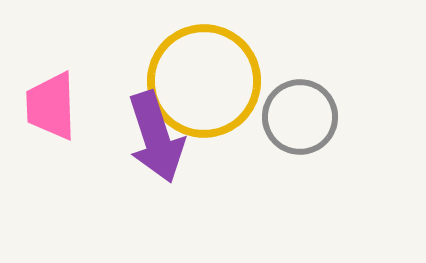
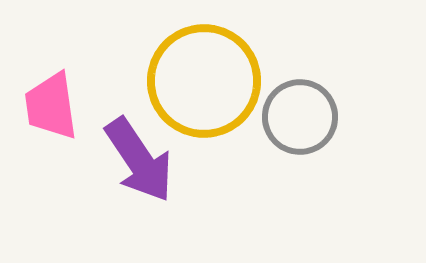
pink trapezoid: rotated 6 degrees counterclockwise
purple arrow: moved 17 px left, 23 px down; rotated 16 degrees counterclockwise
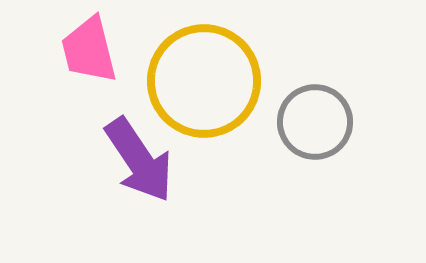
pink trapezoid: moved 38 px right, 56 px up; rotated 6 degrees counterclockwise
gray circle: moved 15 px right, 5 px down
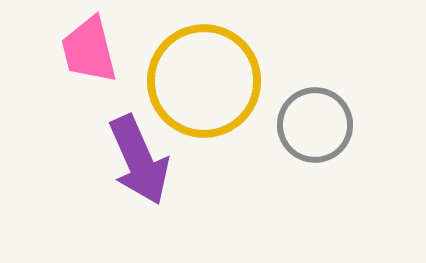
gray circle: moved 3 px down
purple arrow: rotated 10 degrees clockwise
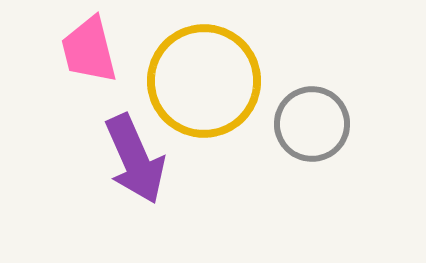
gray circle: moved 3 px left, 1 px up
purple arrow: moved 4 px left, 1 px up
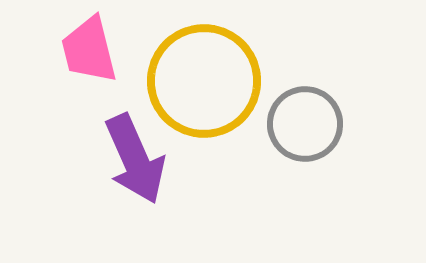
gray circle: moved 7 px left
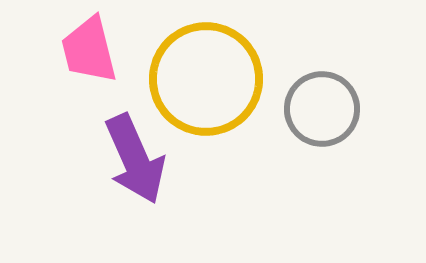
yellow circle: moved 2 px right, 2 px up
gray circle: moved 17 px right, 15 px up
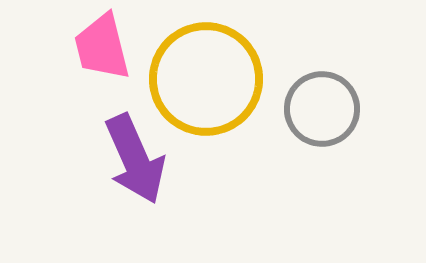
pink trapezoid: moved 13 px right, 3 px up
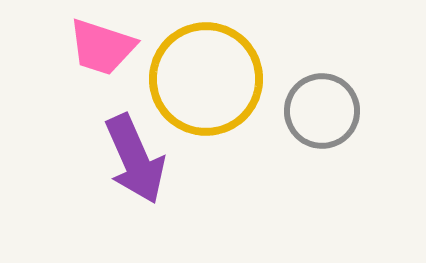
pink trapezoid: rotated 58 degrees counterclockwise
gray circle: moved 2 px down
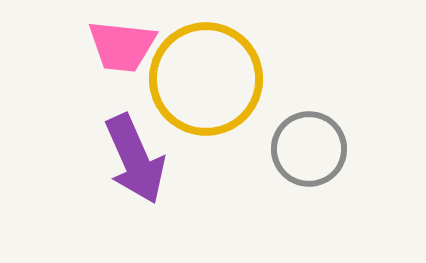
pink trapezoid: moved 20 px right, 1 px up; rotated 12 degrees counterclockwise
gray circle: moved 13 px left, 38 px down
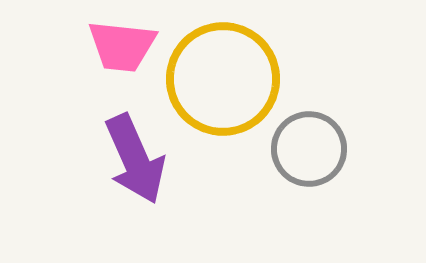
yellow circle: moved 17 px right
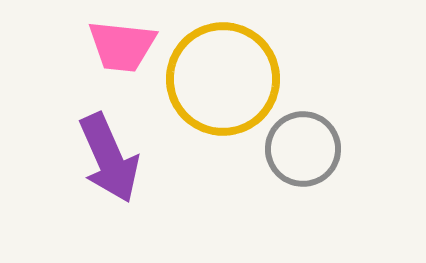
gray circle: moved 6 px left
purple arrow: moved 26 px left, 1 px up
